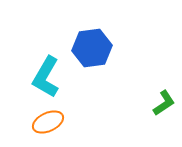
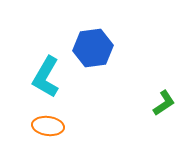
blue hexagon: moved 1 px right
orange ellipse: moved 4 px down; rotated 32 degrees clockwise
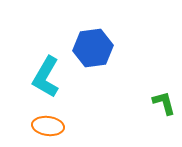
green L-shape: rotated 72 degrees counterclockwise
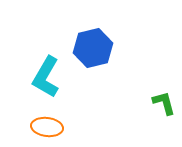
blue hexagon: rotated 6 degrees counterclockwise
orange ellipse: moved 1 px left, 1 px down
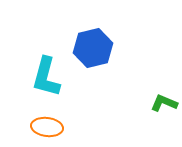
cyan L-shape: rotated 15 degrees counterclockwise
green L-shape: rotated 52 degrees counterclockwise
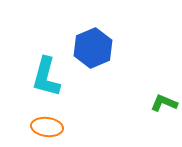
blue hexagon: rotated 9 degrees counterclockwise
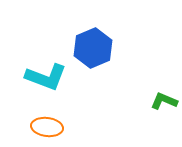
cyan L-shape: rotated 84 degrees counterclockwise
green L-shape: moved 2 px up
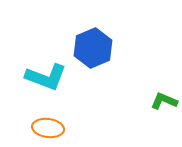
orange ellipse: moved 1 px right, 1 px down
